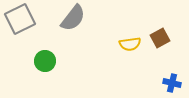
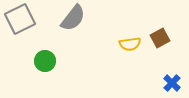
blue cross: rotated 30 degrees clockwise
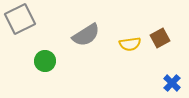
gray semicircle: moved 13 px right, 17 px down; rotated 20 degrees clockwise
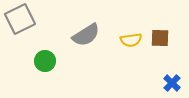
brown square: rotated 30 degrees clockwise
yellow semicircle: moved 1 px right, 4 px up
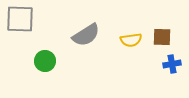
gray square: rotated 28 degrees clockwise
brown square: moved 2 px right, 1 px up
blue cross: moved 19 px up; rotated 36 degrees clockwise
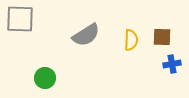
yellow semicircle: rotated 80 degrees counterclockwise
green circle: moved 17 px down
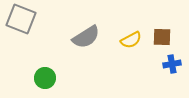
gray square: moved 1 px right; rotated 20 degrees clockwise
gray semicircle: moved 2 px down
yellow semicircle: rotated 60 degrees clockwise
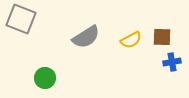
blue cross: moved 2 px up
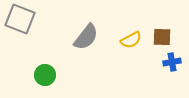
gray square: moved 1 px left
gray semicircle: rotated 20 degrees counterclockwise
green circle: moved 3 px up
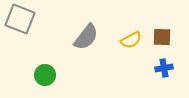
blue cross: moved 8 px left, 6 px down
